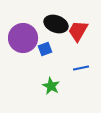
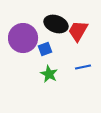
blue line: moved 2 px right, 1 px up
green star: moved 2 px left, 12 px up
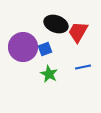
red trapezoid: moved 1 px down
purple circle: moved 9 px down
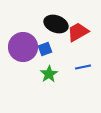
red trapezoid: rotated 30 degrees clockwise
green star: rotated 12 degrees clockwise
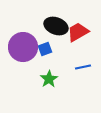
black ellipse: moved 2 px down
green star: moved 5 px down
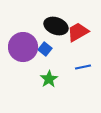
blue square: rotated 32 degrees counterclockwise
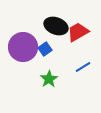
blue square: rotated 16 degrees clockwise
blue line: rotated 21 degrees counterclockwise
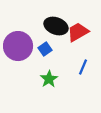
purple circle: moved 5 px left, 1 px up
blue line: rotated 35 degrees counterclockwise
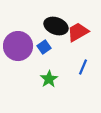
blue square: moved 1 px left, 2 px up
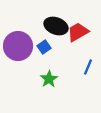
blue line: moved 5 px right
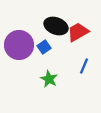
purple circle: moved 1 px right, 1 px up
blue line: moved 4 px left, 1 px up
green star: rotated 12 degrees counterclockwise
